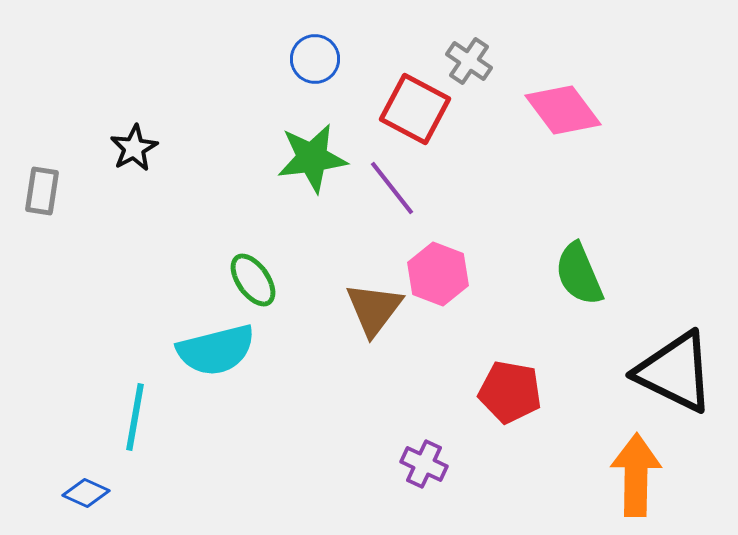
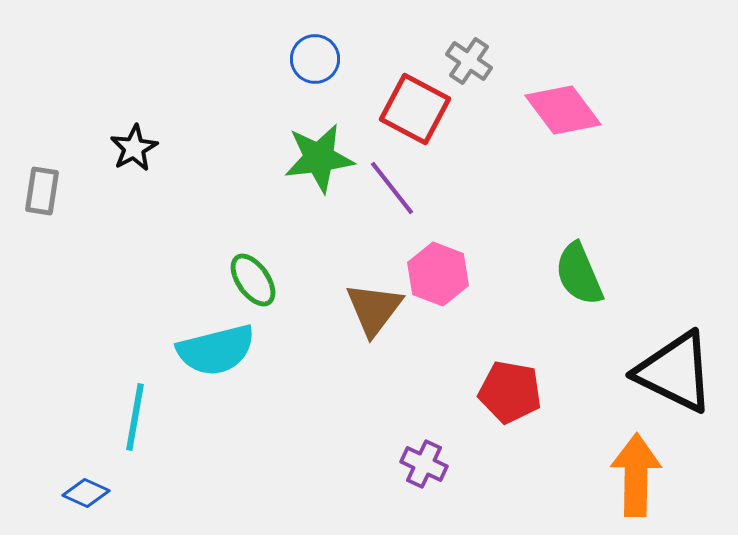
green star: moved 7 px right
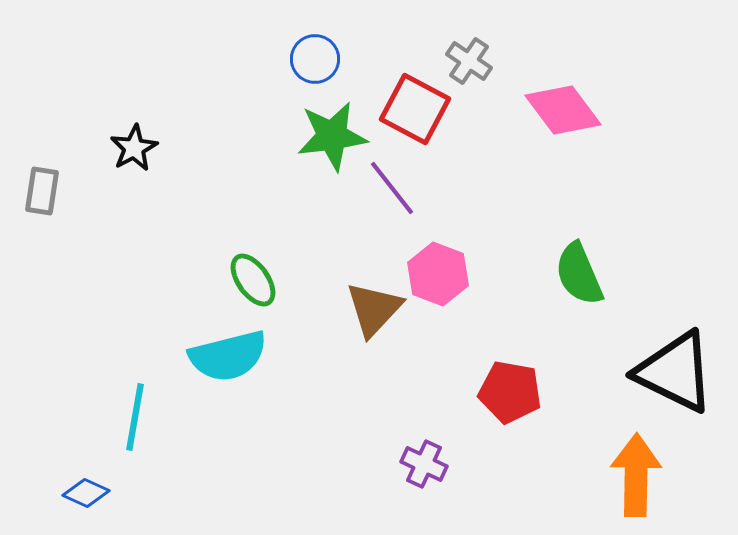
green star: moved 13 px right, 22 px up
brown triangle: rotated 6 degrees clockwise
cyan semicircle: moved 12 px right, 6 px down
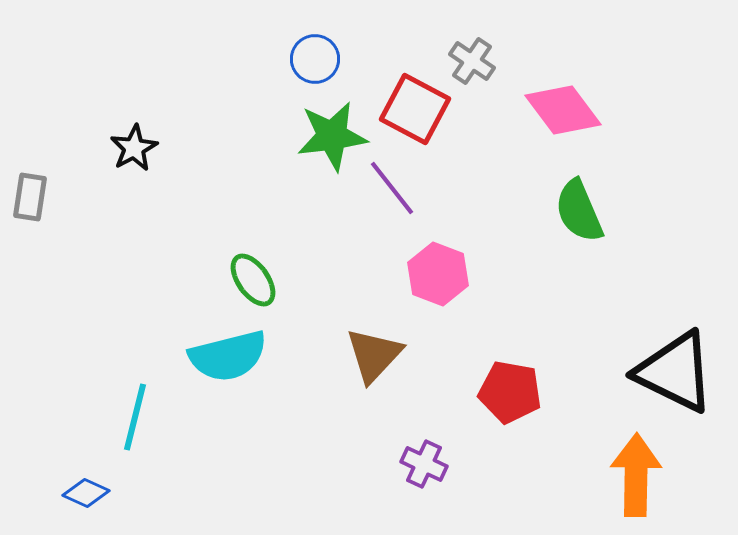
gray cross: moved 3 px right
gray rectangle: moved 12 px left, 6 px down
green semicircle: moved 63 px up
brown triangle: moved 46 px down
cyan line: rotated 4 degrees clockwise
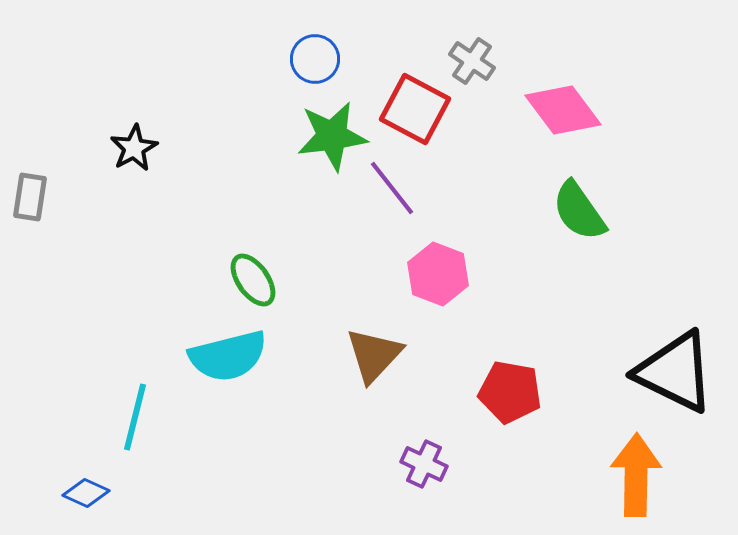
green semicircle: rotated 12 degrees counterclockwise
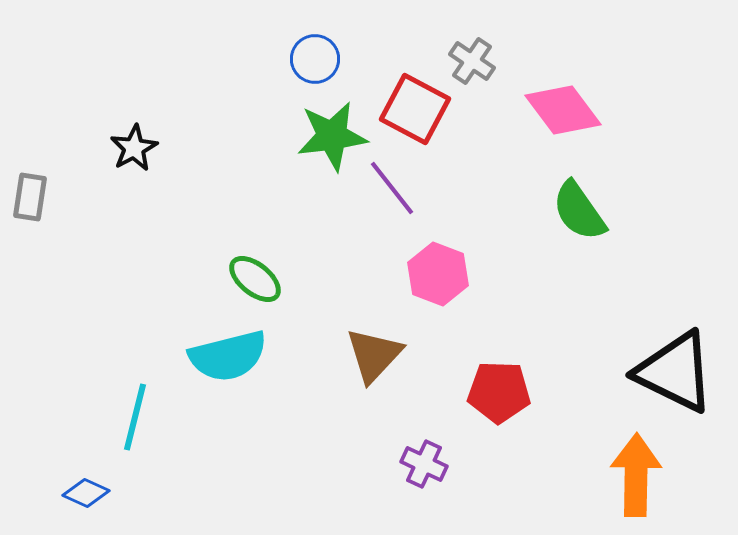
green ellipse: moved 2 px right, 1 px up; rotated 16 degrees counterclockwise
red pentagon: moved 11 px left; rotated 8 degrees counterclockwise
